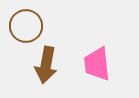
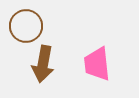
brown arrow: moved 3 px left, 1 px up
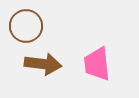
brown arrow: rotated 93 degrees counterclockwise
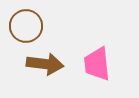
brown arrow: moved 2 px right
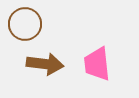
brown circle: moved 1 px left, 2 px up
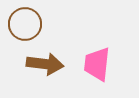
pink trapezoid: rotated 12 degrees clockwise
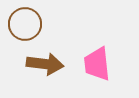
pink trapezoid: rotated 12 degrees counterclockwise
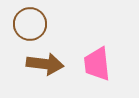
brown circle: moved 5 px right
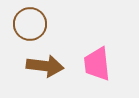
brown arrow: moved 2 px down
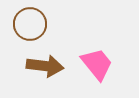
pink trapezoid: rotated 147 degrees clockwise
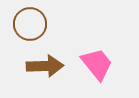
brown arrow: rotated 9 degrees counterclockwise
